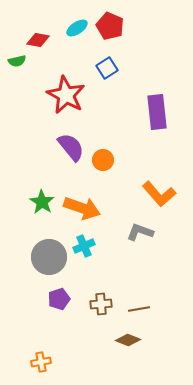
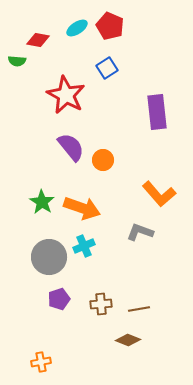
green semicircle: rotated 18 degrees clockwise
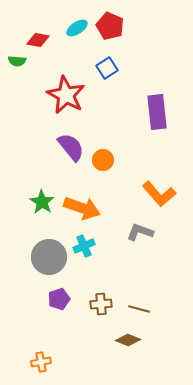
brown line: rotated 25 degrees clockwise
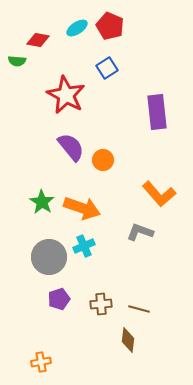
brown diamond: rotated 75 degrees clockwise
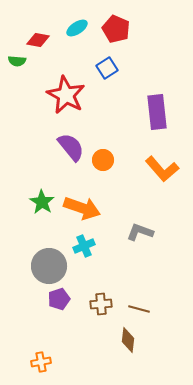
red pentagon: moved 6 px right, 3 px down
orange L-shape: moved 3 px right, 25 px up
gray circle: moved 9 px down
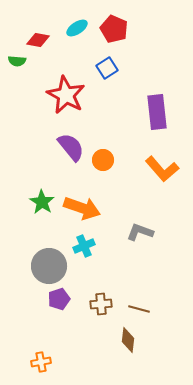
red pentagon: moved 2 px left
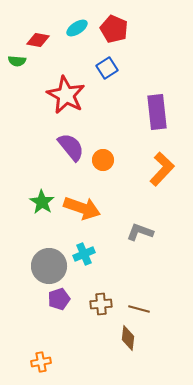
orange L-shape: rotated 96 degrees counterclockwise
cyan cross: moved 8 px down
brown diamond: moved 2 px up
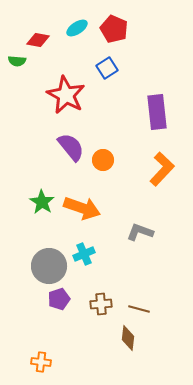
orange cross: rotated 18 degrees clockwise
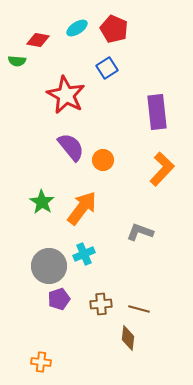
orange arrow: rotated 72 degrees counterclockwise
